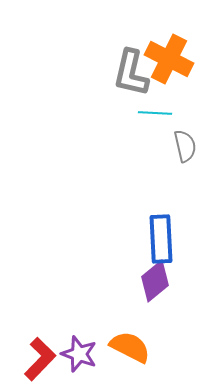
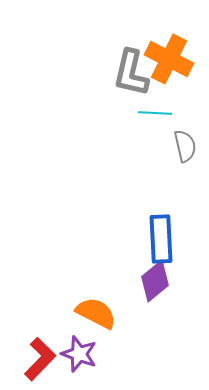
orange semicircle: moved 34 px left, 34 px up
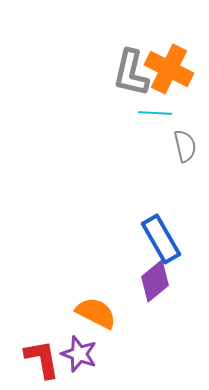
orange cross: moved 10 px down
blue rectangle: rotated 27 degrees counterclockwise
red L-shape: moved 2 px right; rotated 54 degrees counterclockwise
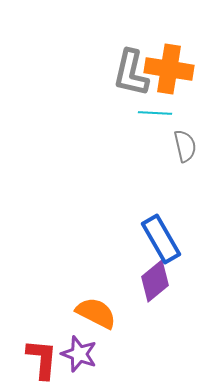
orange cross: rotated 18 degrees counterclockwise
red L-shape: rotated 15 degrees clockwise
